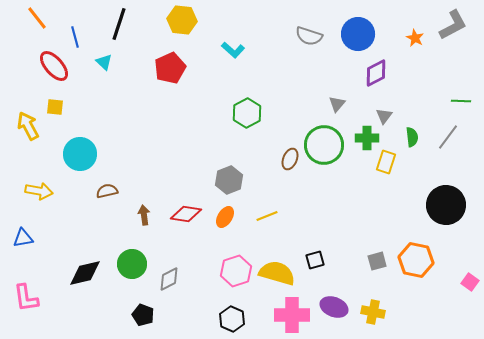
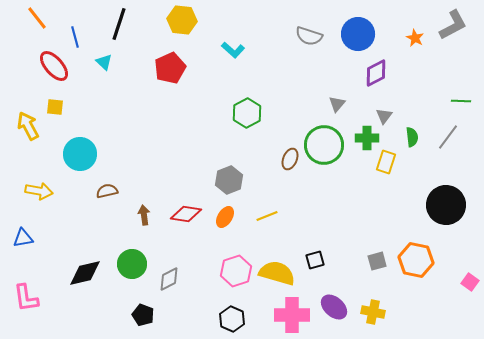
purple ellipse at (334, 307): rotated 20 degrees clockwise
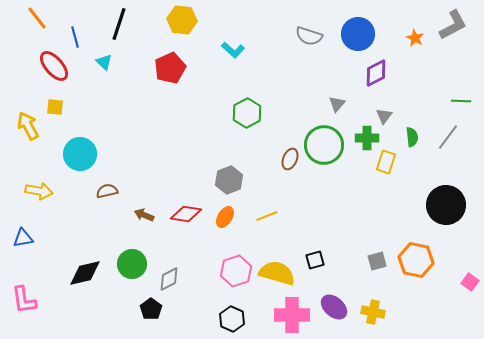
brown arrow at (144, 215): rotated 60 degrees counterclockwise
pink L-shape at (26, 298): moved 2 px left, 2 px down
black pentagon at (143, 315): moved 8 px right, 6 px up; rotated 15 degrees clockwise
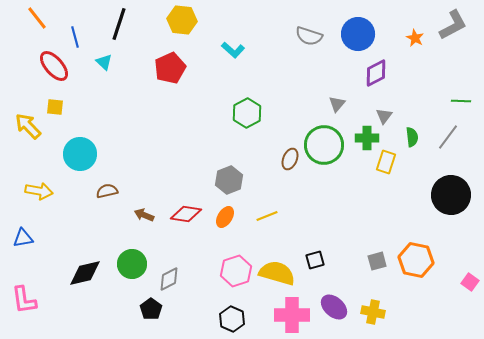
yellow arrow at (28, 126): rotated 16 degrees counterclockwise
black circle at (446, 205): moved 5 px right, 10 px up
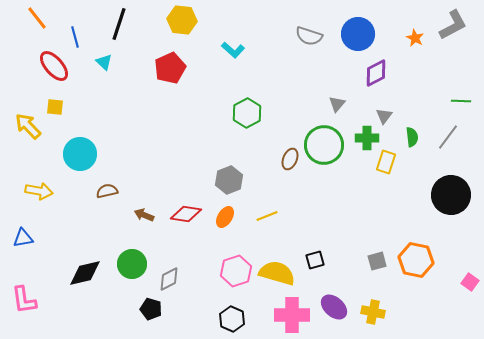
black pentagon at (151, 309): rotated 20 degrees counterclockwise
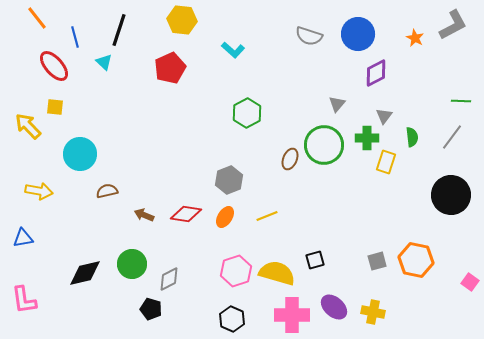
black line at (119, 24): moved 6 px down
gray line at (448, 137): moved 4 px right
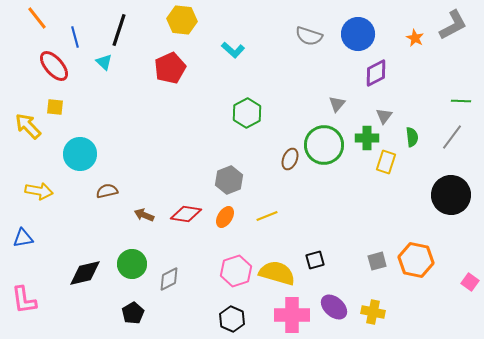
black pentagon at (151, 309): moved 18 px left, 4 px down; rotated 25 degrees clockwise
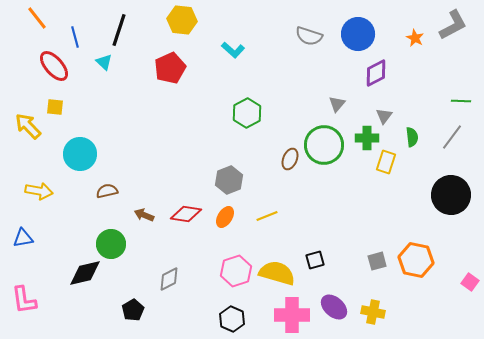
green circle at (132, 264): moved 21 px left, 20 px up
black pentagon at (133, 313): moved 3 px up
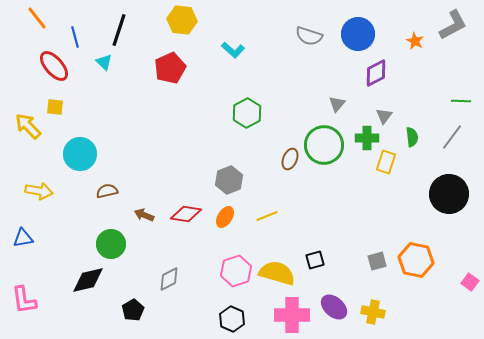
orange star at (415, 38): moved 3 px down
black circle at (451, 195): moved 2 px left, 1 px up
black diamond at (85, 273): moved 3 px right, 7 px down
